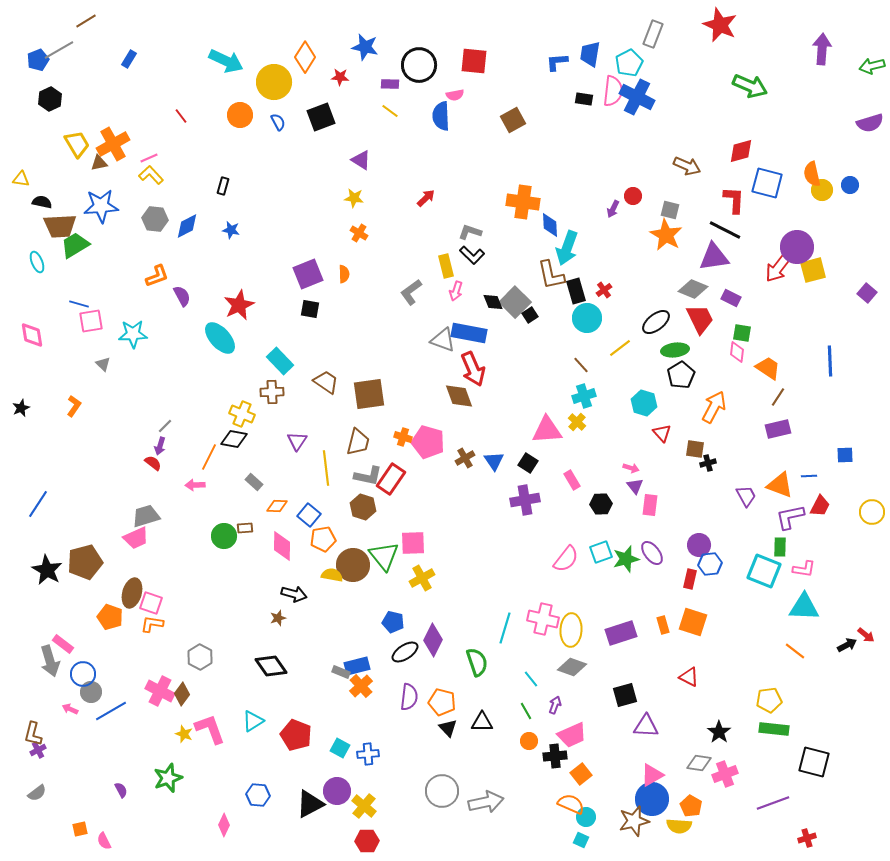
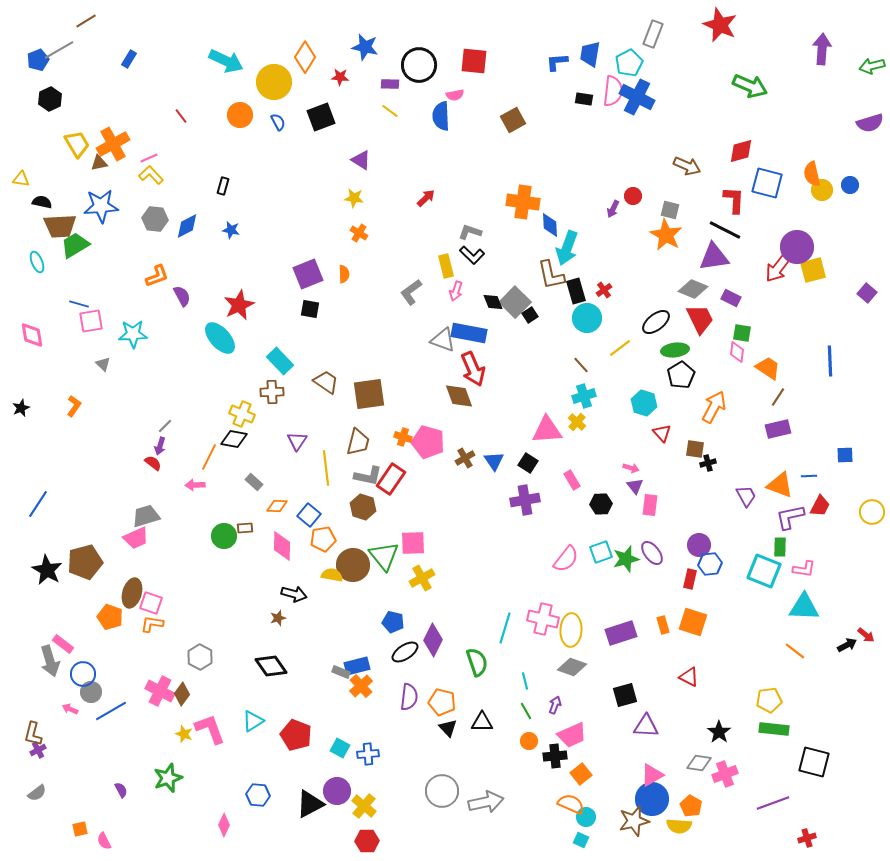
cyan line at (531, 679): moved 6 px left, 2 px down; rotated 24 degrees clockwise
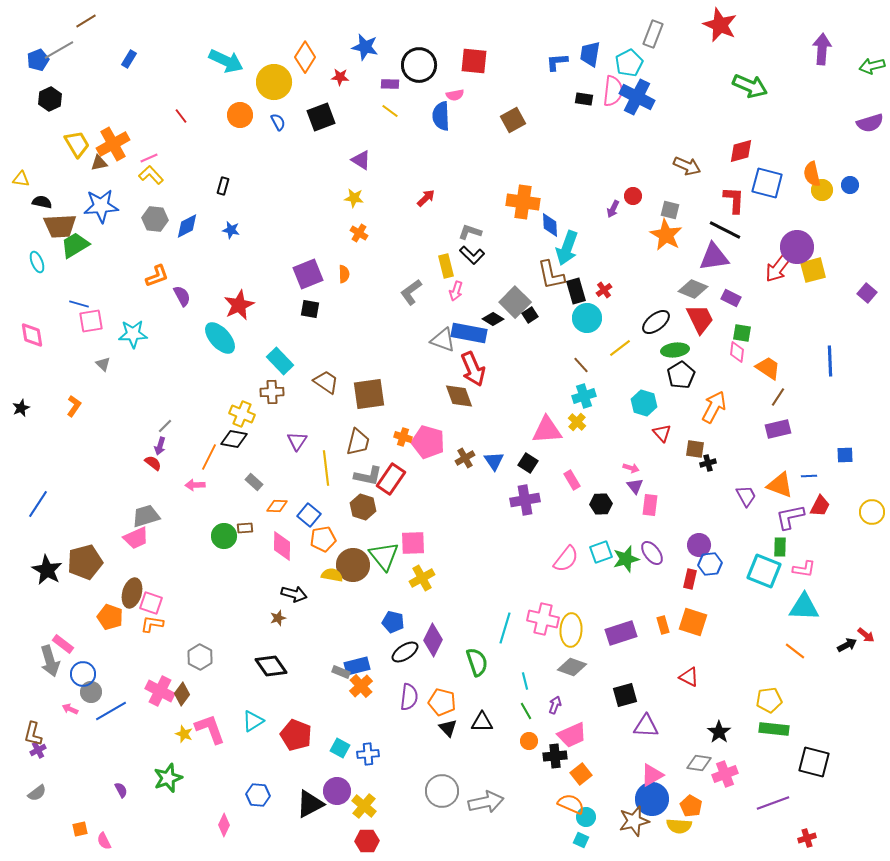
black diamond at (493, 302): moved 17 px down; rotated 35 degrees counterclockwise
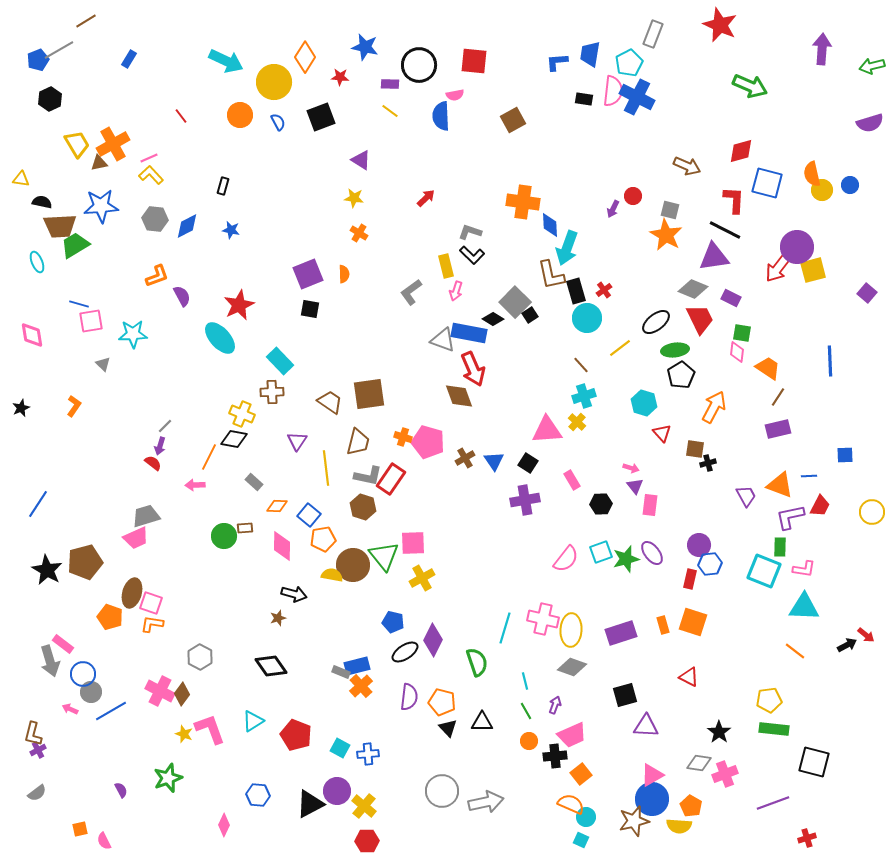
brown trapezoid at (326, 382): moved 4 px right, 20 px down
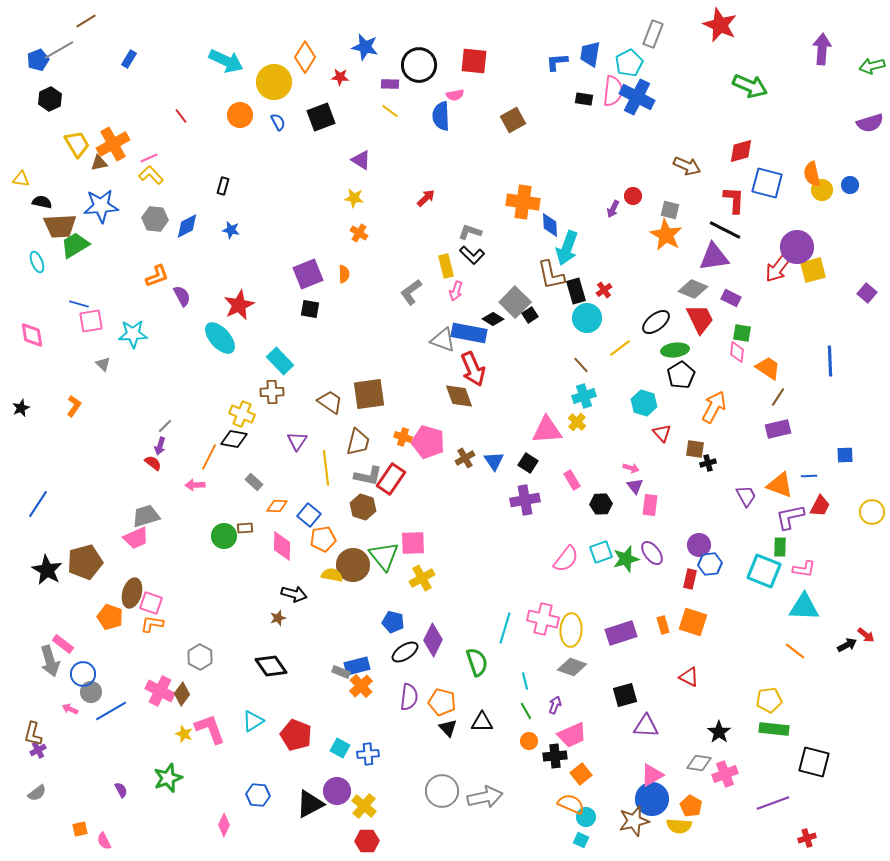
gray arrow at (486, 802): moved 1 px left, 5 px up
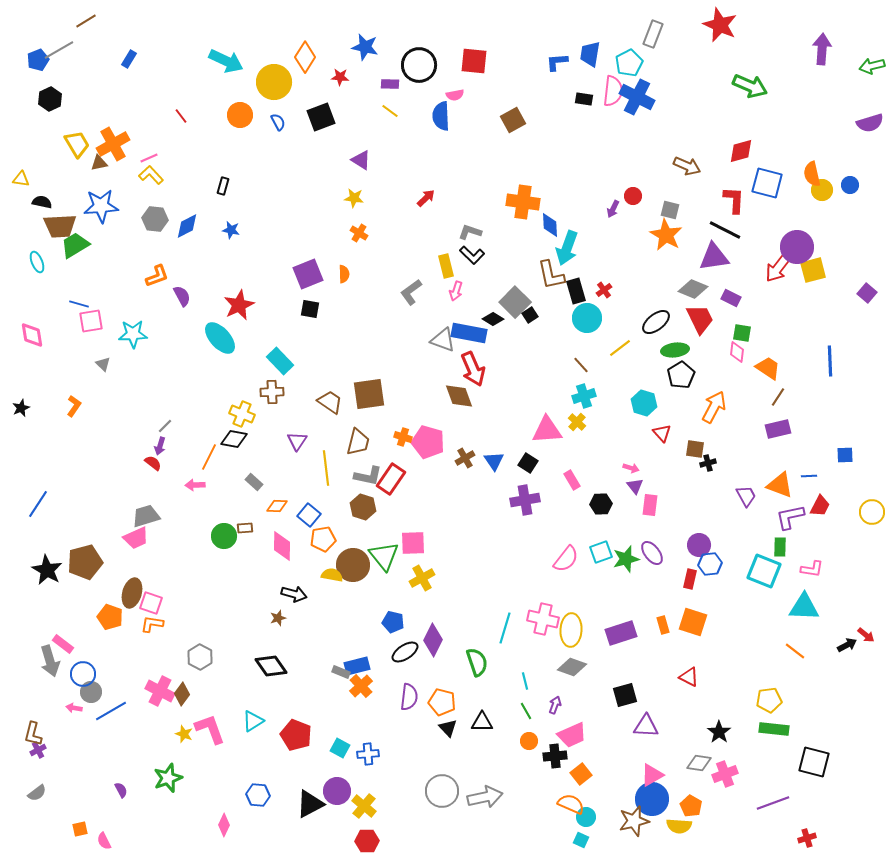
pink L-shape at (804, 569): moved 8 px right
pink arrow at (70, 709): moved 4 px right, 1 px up; rotated 14 degrees counterclockwise
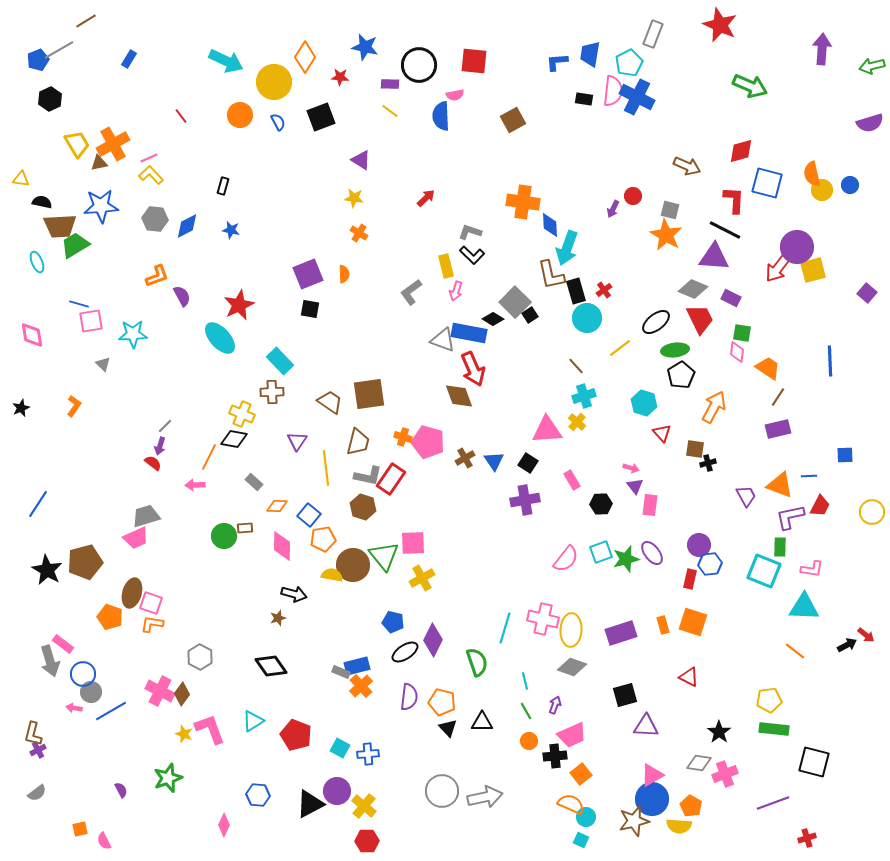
purple triangle at (714, 257): rotated 12 degrees clockwise
brown line at (581, 365): moved 5 px left, 1 px down
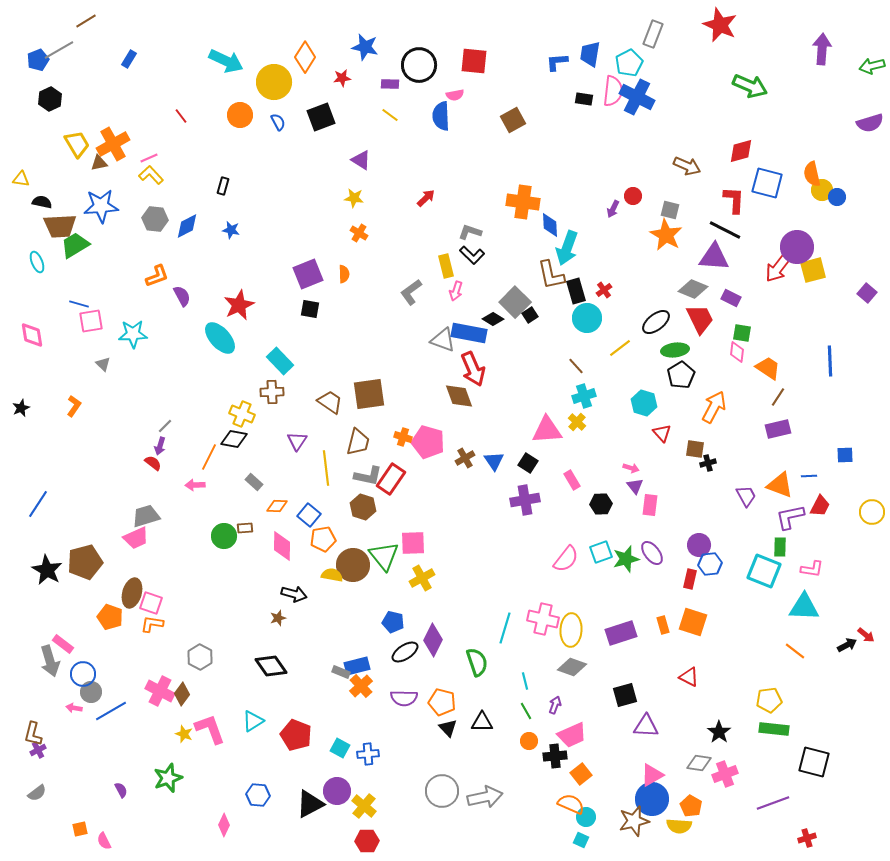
red star at (340, 77): moved 2 px right, 1 px down; rotated 12 degrees counterclockwise
yellow line at (390, 111): moved 4 px down
blue circle at (850, 185): moved 13 px left, 12 px down
purple semicircle at (409, 697): moved 5 px left, 1 px down; rotated 84 degrees clockwise
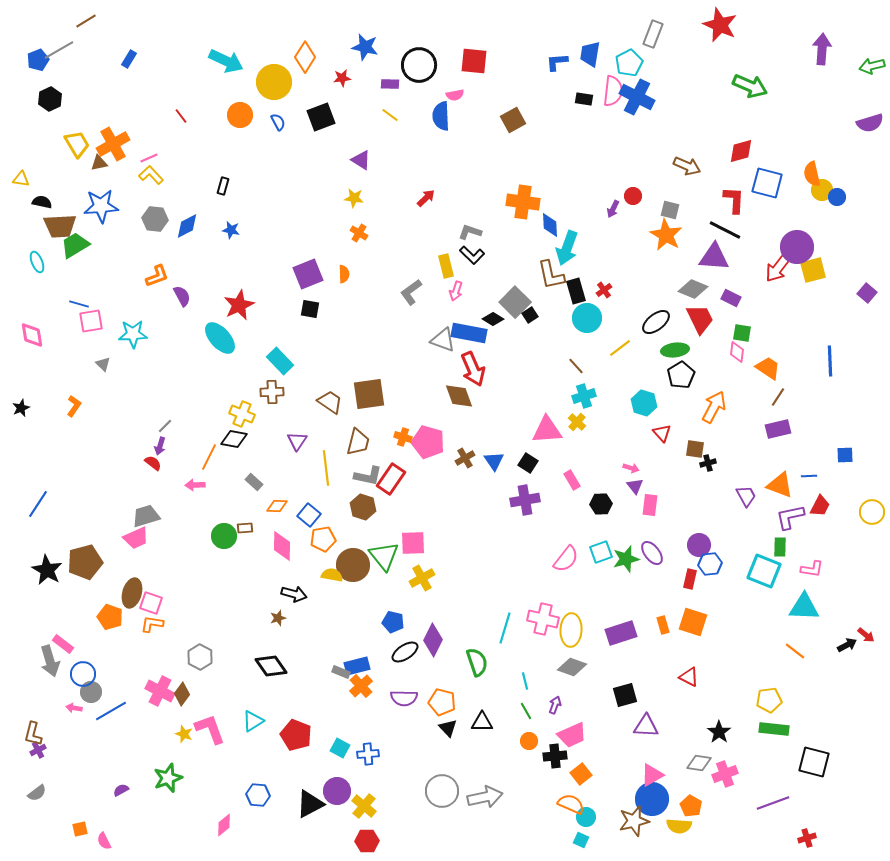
purple semicircle at (121, 790): rotated 91 degrees counterclockwise
pink diamond at (224, 825): rotated 25 degrees clockwise
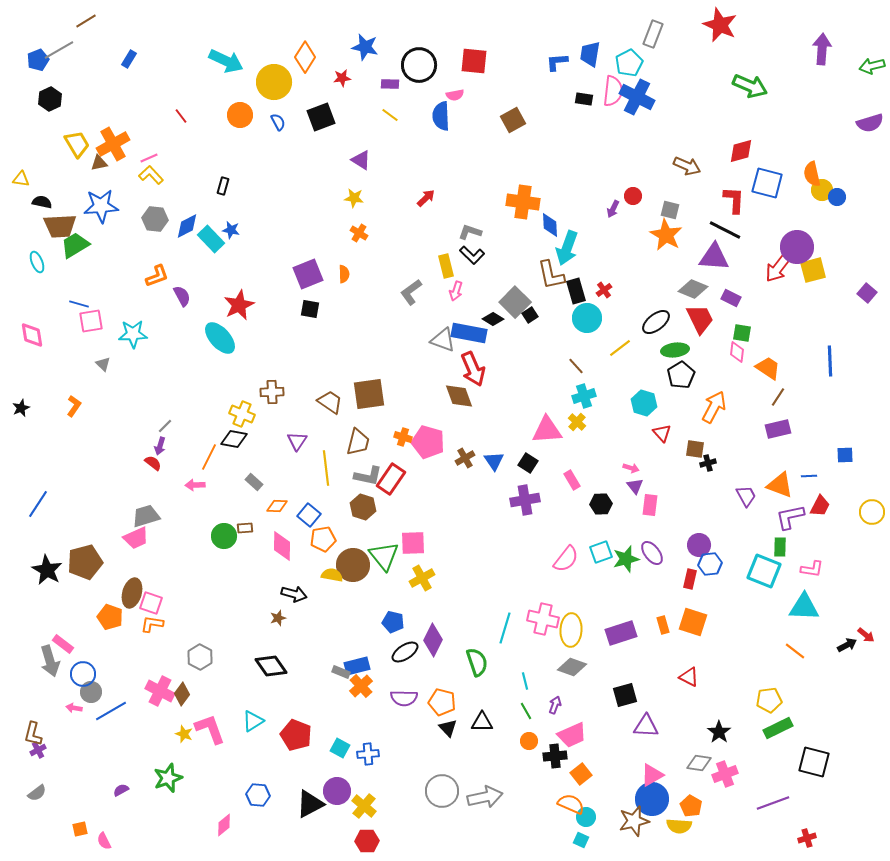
cyan rectangle at (280, 361): moved 69 px left, 122 px up
green rectangle at (774, 729): moved 4 px right, 1 px up; rotated 32 degrees counterclockwise
